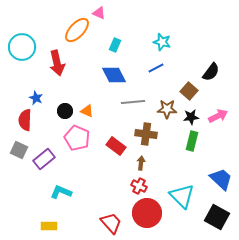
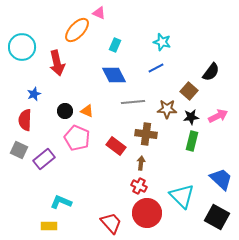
blue star: moved 2 px left, 4 px up; rotated 24 degrees clockwise
cyan L-shape: moved 10 px down
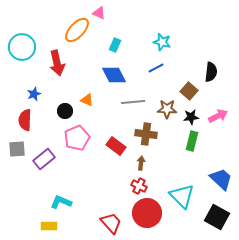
black semicircle: rotated 30 degrees counterclockwise
orange triangle: moved 11 px up
pink pentagon: rotated 25 degrees clockwise
gray square: moved 2 px left, 1 px up; rotated 30 degrees counterclockwise
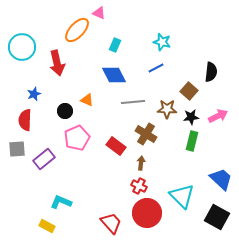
brown cross: rotated 25 degrees clockwise
yellow rectangle: moved 2 px left; rotated 28 degrees clockwise
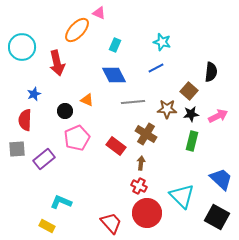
black star: moved 3 px up
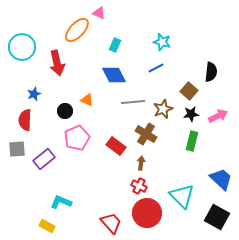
brown star: moved 4 px left; rotated 24 degrees counterclockwise
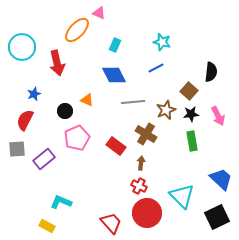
brown star: moved 3 px right, 1 px down
pink arrow: rotated 90 degrees clockwise
red semicircle: rotated 25 degrees clockwise
green rectangle: rotated 24 degrees counterclockwise
black square: rotated 35 degrees clockwise
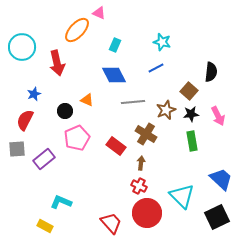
yellow rectangle: moved 2 px left
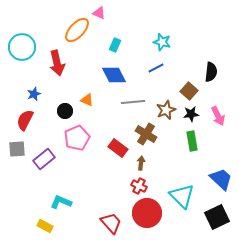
red rectangle: moved 2 px right, 2 px down
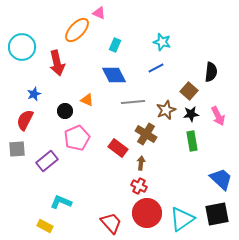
purple rectangle: moved 3 px right, 2 px down
cyan triangle: moved 23 px down; rotated 40 degrees clockwise
black square: moved 3 px up; rotated 15 degrees clockwise
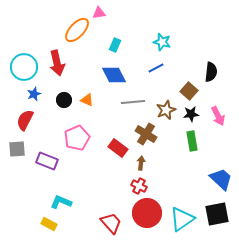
pink triangle: rotated 32 degrees counterclockwise
cyan circle: moved 2 px right, 20 px down
black circle: moved 1 px left, 11 px up
purple rectangle: rotated 60 degrees clockwise
yellow rectangle: moved 4 px right, 2 px up
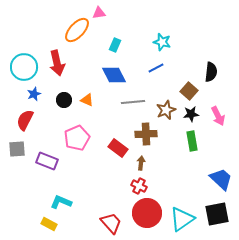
brown cross: rotated 35 degrees counterclockwise
